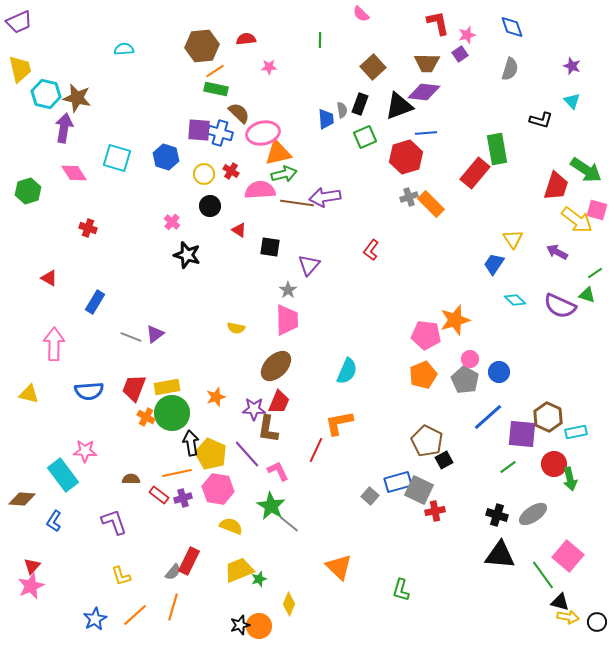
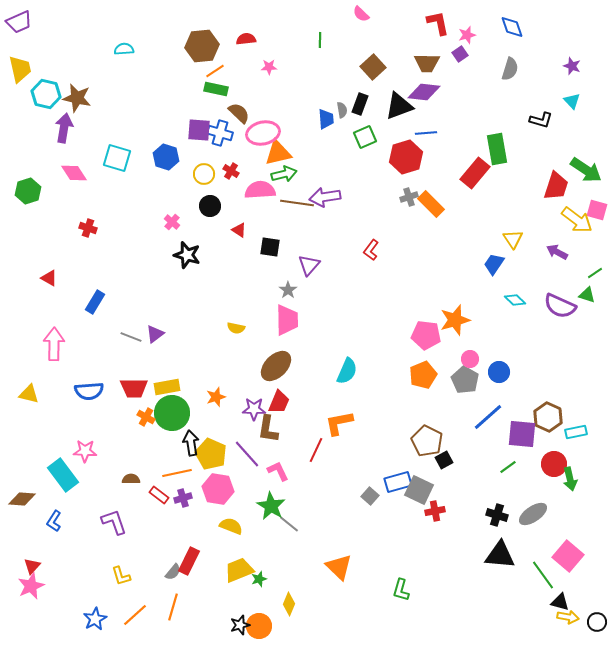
red trapezoid at (134, 388): rotated 112 degrees counterclockwise
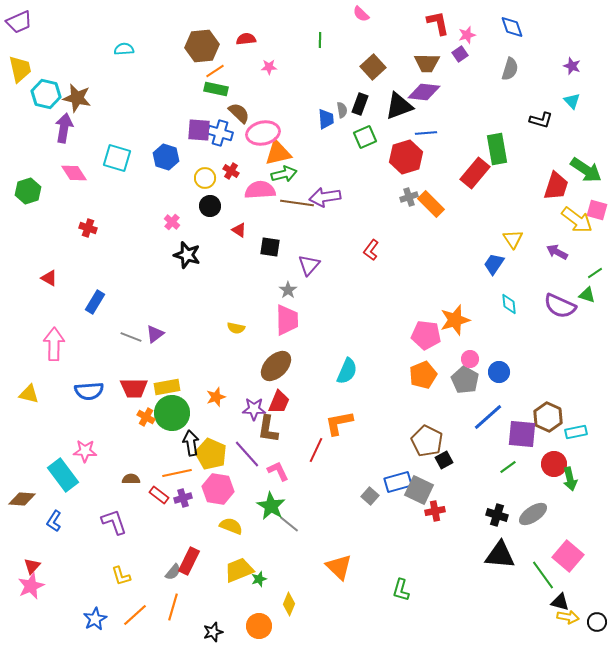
yellow circle at (204, 174): moved 1 px right, 4 px down
cyan diamond at (515, 300): moved 6 px left, 4 px down; rotated 40 degrees clockwise
black star at (240, 625): moved 27 px left, 7 px down
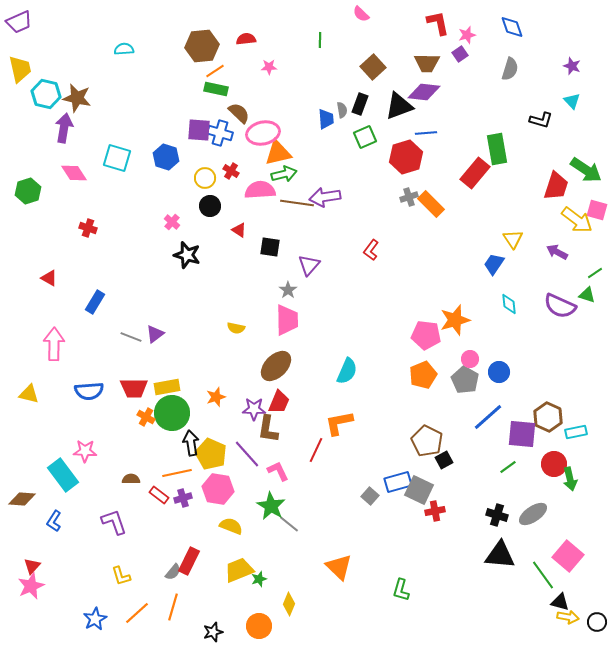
orange line at (135, 615): moved 2 px right, 2 px up
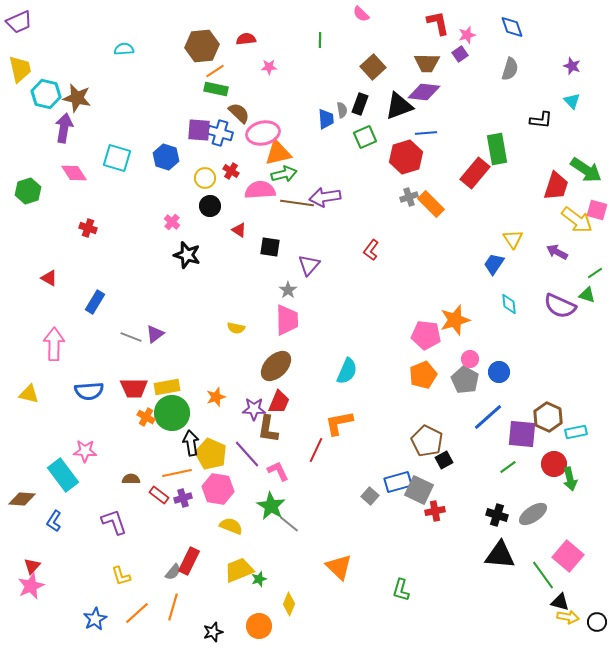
black L-shape at (541, 120): rotated 10 degrees counterclockwise
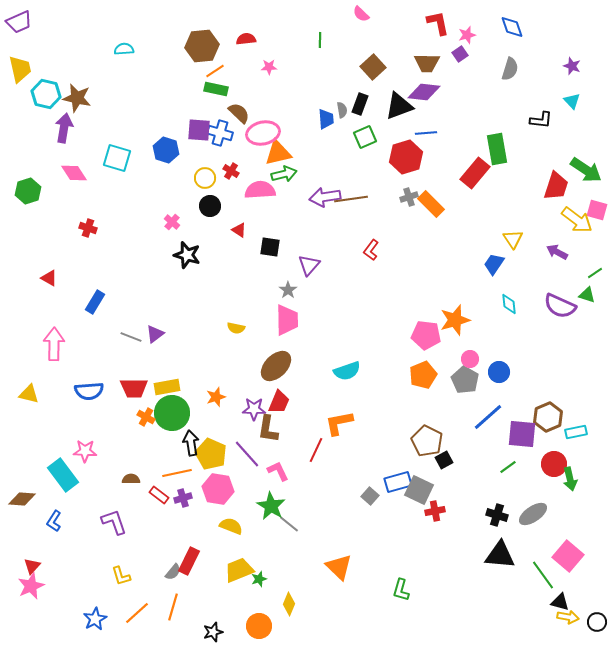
blue hexagon at (166, 157): moved 7 px up
brown line at (297, 203): moved 54 px right, 4 px up; rotated 16 degrees counterclockwise
cyan semicircle at (347, 371): rotated 48 degrees clockwise
brown hexagon at (548, 417): rotated 12 degrees clockwise
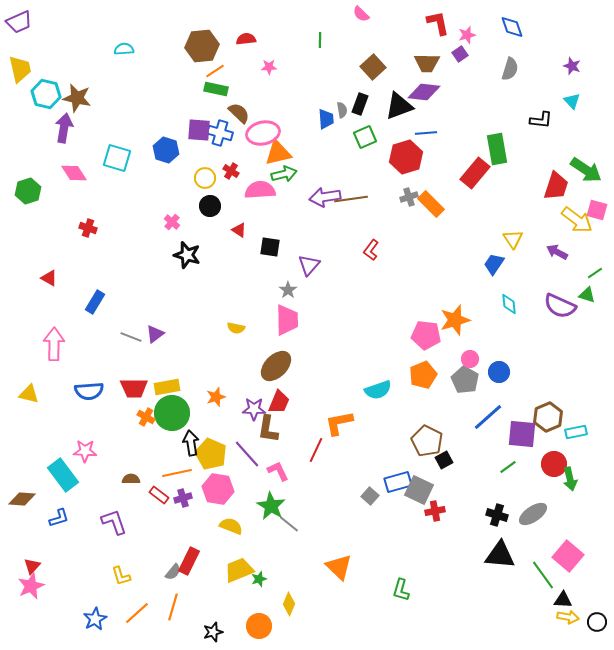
cyan semicircle at (347, 371): moved 31 px right, 19 px down
blue L-shape at (54, 521): moved 5 px right, 3 px up; rotated 140 degrees counterclockwise
black triangle at (560, 602): moved 3 px right, 2 px up; rotated 12 degrees counterclockwise
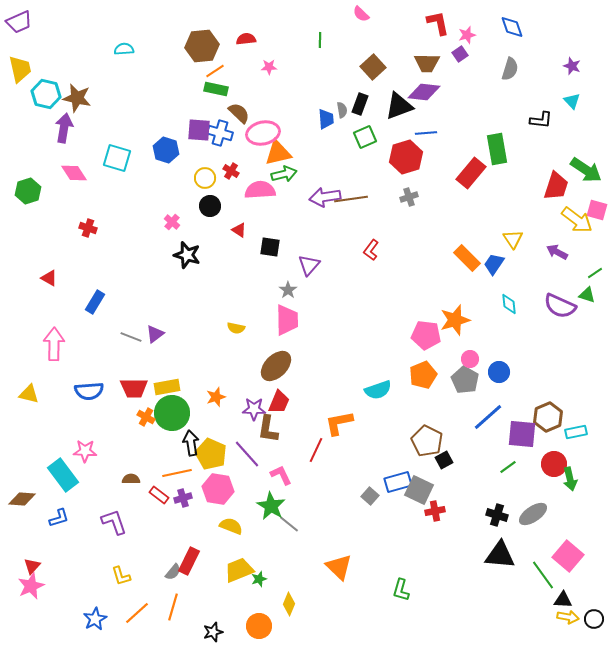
red rectangle at (475, 173): moved 4 px left
orange rectangle at (431, 204): moved 36 px right, 54 px down
pink L-shape at (278, 471): moved 3 px right, 4 px down
black circle at (597, 622): moved 3 px left, 3 px up
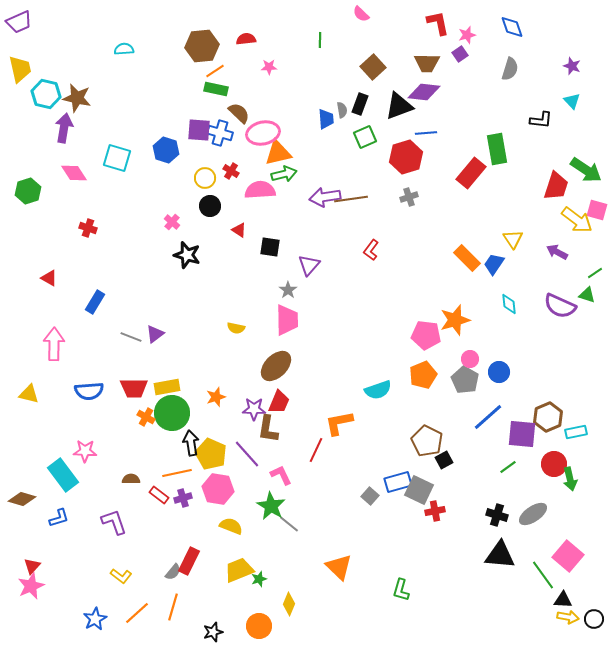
brown diamond at (22, 499): rotated 12 degrees clockwise
yellow L-shape at (121, 576): rotated 35 degrees counterclockwise
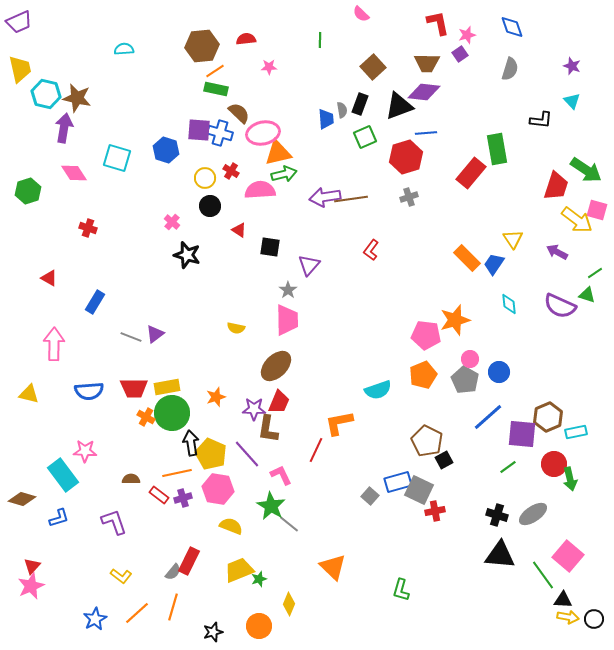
orange triangle at (339, 567): moved 6 px left
